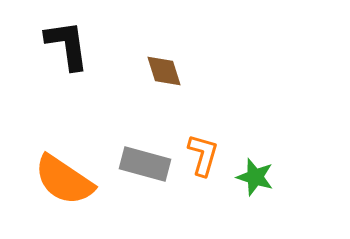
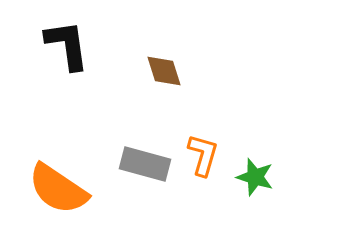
orange semicircle: moved 6 px left, 9 px down
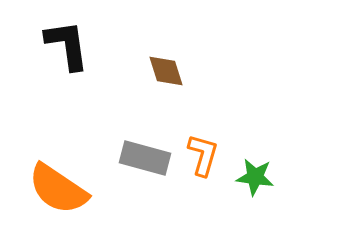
brown diamond: moved 2 px right
gray rectangle: moved 6 px up
green star: rotated 9 degrees counterclockwise
